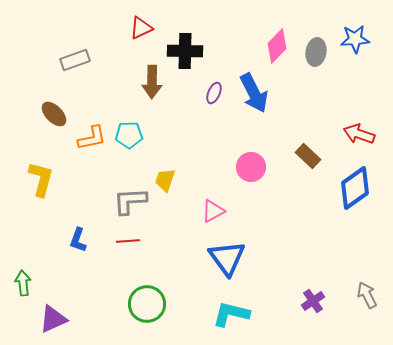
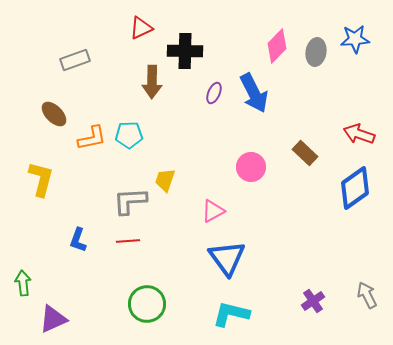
brown rectangle: moved 3 px left, 3 px up
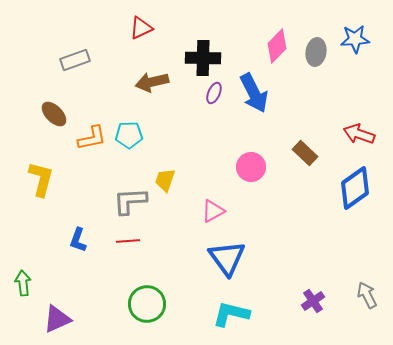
black cross: moved 18 px right, 7 px down
brown arrow: rotated 76 degrees clockwise
purple triangle: moved 4 px right
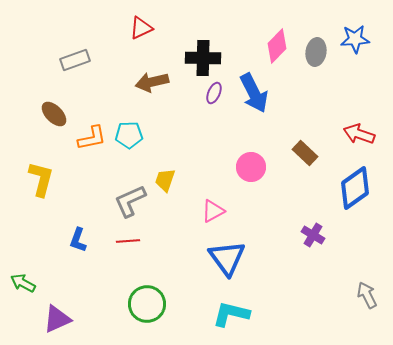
gray L-shape: rotated 21 degrees counterclockwise
green arrow: rotated 55 degrees counterclockwise
purple cross: moved 66 px up; rotated 25 degrees counterclockwise
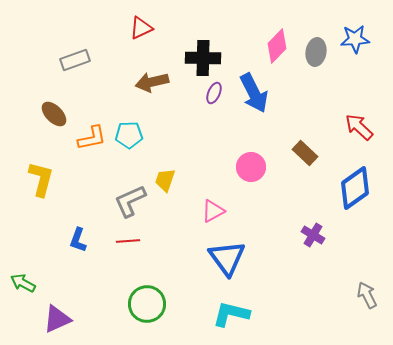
red arrow: moved 7 px up; rotated 24 degrees clockwise
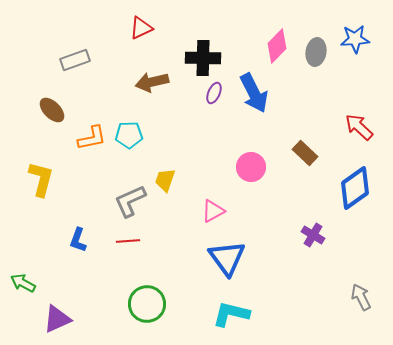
brown ellipse: moved 2 px left, 4 px up
gray arrow: moved 6 px left, 2 px down
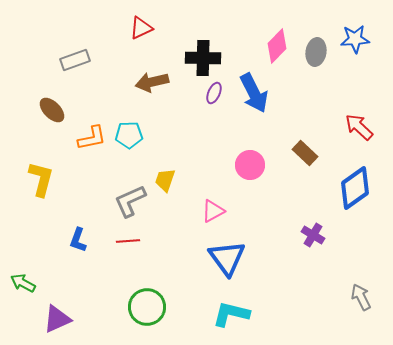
pink circle: moved 1 px left, 2 px up
green circle: moved 3 px down
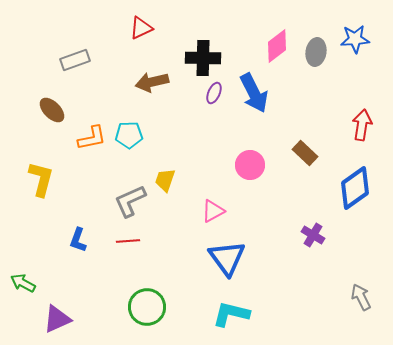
pink diamond: rotated 8 degrees clockwise
red arrow: moved 3 px right, 2 px up; rotated 56 degrees clockwise
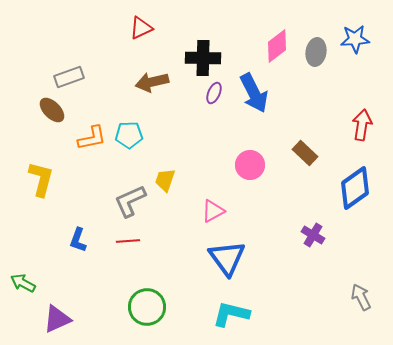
gray rectangle: moved 6 px left, 17 px down
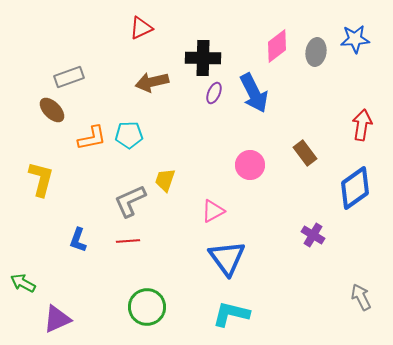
brown rectangle: rotated 10 degrees clockwise
